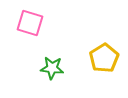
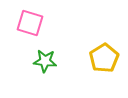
green star: moved 7 px left, 7 px up
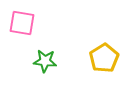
pink square: moved 8 px left; rotated 8 degrees counterclockwise
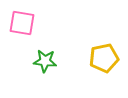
yellow pentagon: rotated 20 degrees clockwise
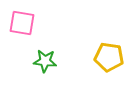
yellow pentagon: moved 5 px right, 1 px up; rotated 20 degrees clockwise
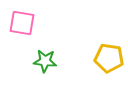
yellow pentagon: moved 1 px down
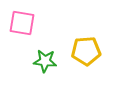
yellow pentagon: moved 23 px left, 7 px up; rotated 12 degrees counterclockwise
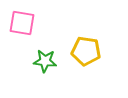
yellow pentagon: rotated 12 degrees clockwise
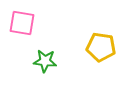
yellow pentagon: moved 15 px right, 4 px up
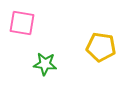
green star: moved 3 px down
